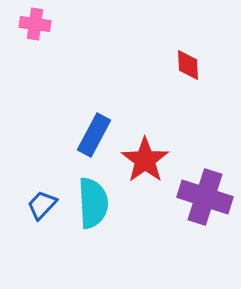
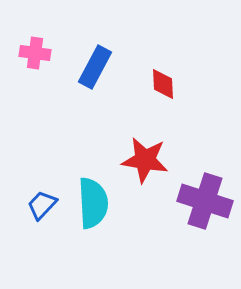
pink cross: moved 29 px down
red diamond: moved 25 px left, 19 px down
blue rectangle: moved 1 px right, 68 px up
red star: rotated 27 degrees counterclockwise
purple cross: moved 4 px down
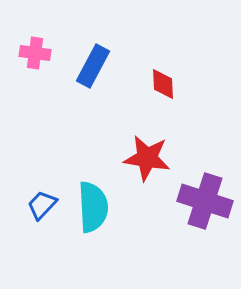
blue rectangle: moved 2 px left, 1 px up
red star: moved 2 px right, 2 px up
cyan semicircle: moved 4 px down
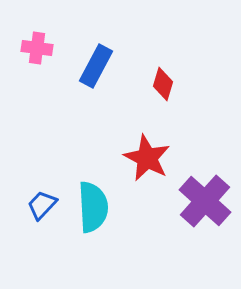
pink cross: moved 2 px right, 5 px up
blue rectangle: moved 3 px right
red diamond: rotated 20 degrees clockwise
red star: rotated 18 degrees clockwise
purple cross: rotated 24 degrees clockwise
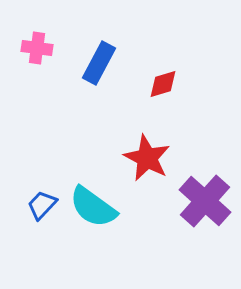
blue rectangle: moved 3 px right, 3 px up
red diamond: rotated 56 degrees clockwise
cyan semicircle: rotated 129 degrees clockwise
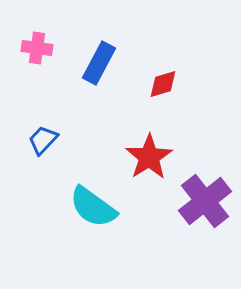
red star: moved 2 px right, 1 px up; rotated 12 degrees clockwise
purple cross: rotated 10 degrees clockwise
blue trapezoid: moved 1 px right, 65 px up
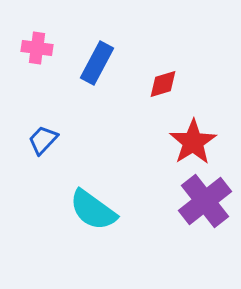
blue rectangle: moved 2 px left
red star: moved 44 px right, 15 px up
cyan semicircle: moved 3 px down
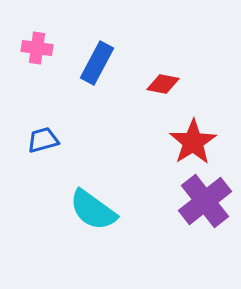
red diamond: rotated 28 degrees clockwise
blue trapezoid: rotated 32 degrees clockwise
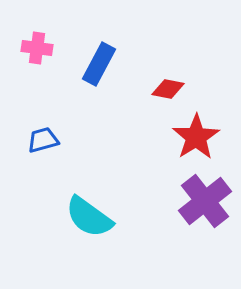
blue rectangle: moved 2 px right, 1 px down
red diamond: moved 5 px right, 5 px down
red star: moved 3 px right, 5 px up
cyan semicircle: moved 4 px left, 7 px down
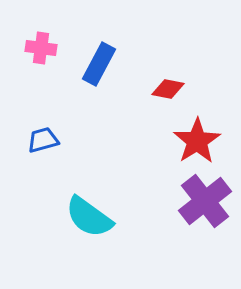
pink cross: moved 4 px right
red star: moved 1 px right, 4 px down
